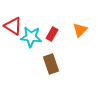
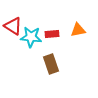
orange triangle: moved 2 px left; rotated 35 degrees clockwise
red rectangle: rotated 56 degrees clockwise
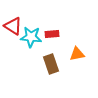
orange triangle: moved 1 px left, 24 px down
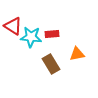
brown rectangle: rotated 12 degrees counterclockwise
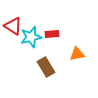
cyan star: rotated 20 degrees counterclockwise
brown rectangle: moved 5 px left, 3 px down
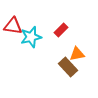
red triangle: rotated 24 degrees counterclockwise
red rectangle: moved 9 px right, 4 px up; rotated 40 degrees counterclockwise
brown rectangle: moved 22 px right; rotated 12 degrees counterclockwise
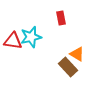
red triangle: moved 15 px down
red rectangle: moved 12 px up; rotated 56 degrees counterclockwise
orange triangle: rotated 42 degrees clockwise
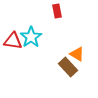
red rectangle: moved 4 px left, 7 px up
cyan star: rotated 20 degrees counterclockwise
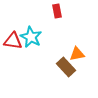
cyan star: rotated 10 degrees counterclockwise
orange triangle: rotated 42 degrees counterclockwise
brown rectangle: moved 2 px left
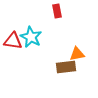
brown rectangle: rotated 54 degrees counterclockwise
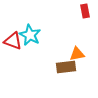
red rectangle: moved 28 px right
cyan star: moved 1 px left, 2 px up
red triangle: rotated 12 degrees clockwise
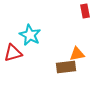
red triangle: moved 12 px down; rotated 36 degrees counterclockwise
